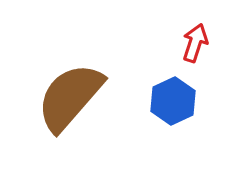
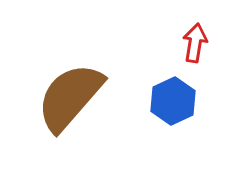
red arrow: rotated 9 degrees counterclockwise
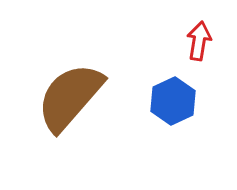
red arrow: moved 4 px right, 2 px up
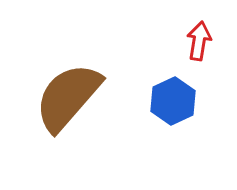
brown semicircle: moved 2 px left
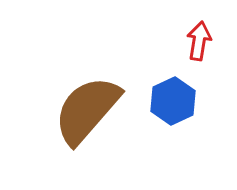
brown semicircle: moved 19 px right, 13 px down
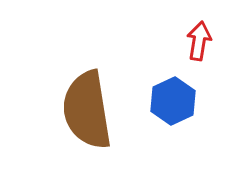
brown semicircle: rotated 50 degrees counterclockwise
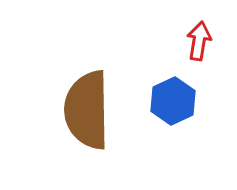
brown semicircle: rotated 8 degrees clockwise
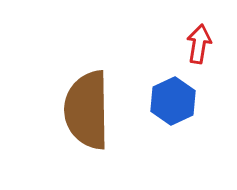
red arrow: moved 3 px down
